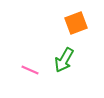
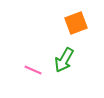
pink line: moved 3 px right
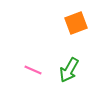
green arrow: moved 5 px right, 10 px down
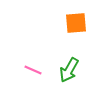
orange square: rotated 15 degrees clockwise
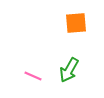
pink line: moved 6 px down
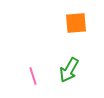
pink line: rotated 48 degrees clockwise
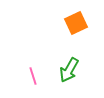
orange square: rotated 20 degrees counterclockwise
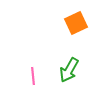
pink line: rotated 12 degrees clockwise
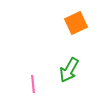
pink line: moved 8 px down
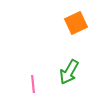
green arrow: moved 2 px down
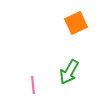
pink line: moved 1 px down
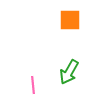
orange square: moved 6 px left, 3 px up; rotated 25 degrees clockwise
